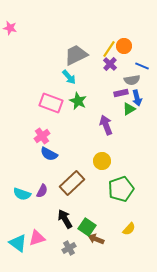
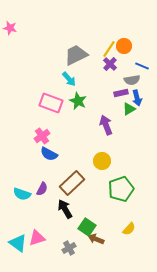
cyan arrow: moved 2 px down
purple semicircle: moved 2 px up
black arrow: moved 10 px up
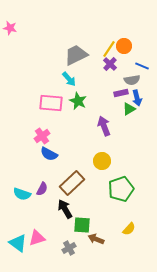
pink rectangle: rotated 15 degrees counterclockwise
purple arrow: moved 2 px left, 1 px down
green square: moved 5 px left, 2 px up; rotated 30 degrees counterclockwise
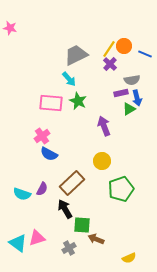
blue line: moved 3 px right, 12 px up
yellow semicircle: moved 29 px down; rotated 24 degrees clockwise
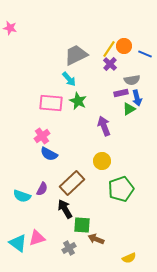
cyan semicircle: moved 2 px down
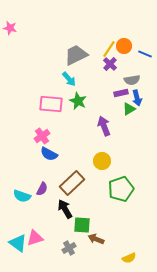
pink rectangle: moved 1 px down
pink triangle: moved 2 px left
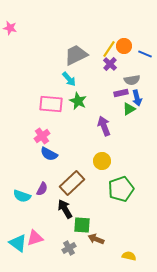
yellow semicircle: moved 2 px up; rotated 144 degrees counterclockwise
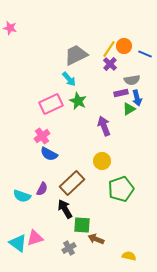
pink rectangle: rotated 30 degrees counterclockwise
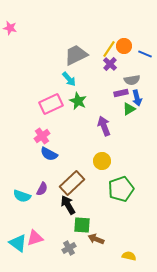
black arrow: moved 3 px right, 4 px up
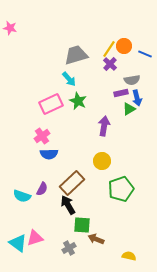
gray trapezoid: rotated 10 degrees clockwise
purple arrow: rotated 30 degrees clockwise
blue semicircle: rotated 30 degrees counterclockwise
